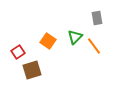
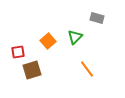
gray rectangle: rotated 64 degrees counterclockwise
orange square: rotated 14 degrees clockwise
orange line: moved 7 px left, 23 px down
red square: rotated 24 degrees clockwise
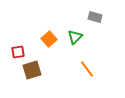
gray rectangle: moved 2 px left, 1 px up
orange square: moved 1 px right, 2 px up
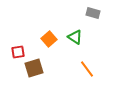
gray rectangle: moved 2 px left, 4 px up
green triangle: rotated 42 degrees counterclockwise
brown square: moved 2 px right, 2 px up
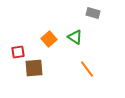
brown square: rotated 12 degrees clockwise
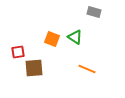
gray rectangle: moved 1 px right, 1 px up
orange square: moved 3 px right; rotated 28 degrees counterclockwise
orange line: rotated 30 degrees counterclockwise
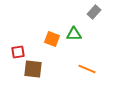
gray rectangle: rotated 64 degrees counterclockwise
green triangle: moved 1 px left, 3 px up; rotated 35 degrees counterclockwise
brown square: moved 1 px left, 1 px down; rotated 12 degrees clockwise
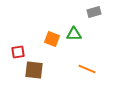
gray rectangle: rotated 32 degrees clockwise
brown square: moved 1 px right, 1 px down
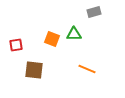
red square: moved 2 px left, 7 px up
